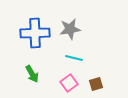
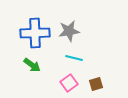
gray star: moved 1 px left, 2 px down
green arrow: moved 9 px up; rotated 24 degrees counterclockwise
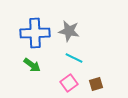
gray star: rotated 20 degrees clockwise
cyan line: rotated 12 degrees clockwise
